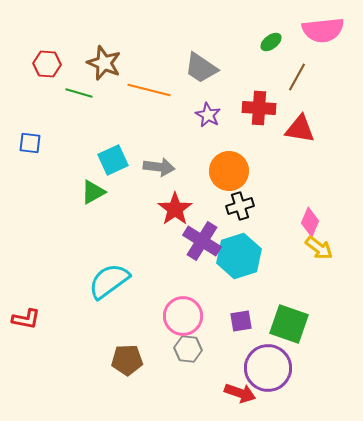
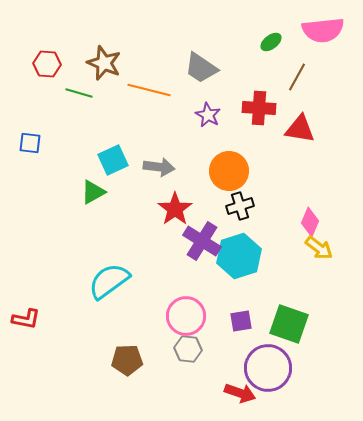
pink circle: moved 3 px right
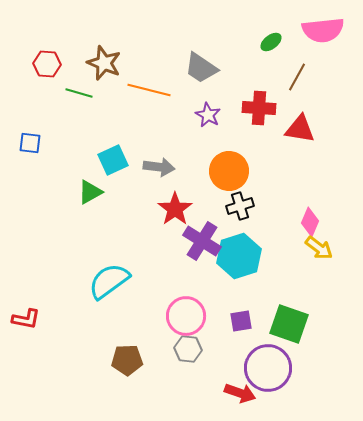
green triangle: moved 3 px left
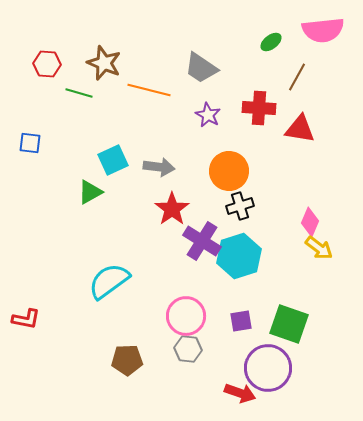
red star: moved 3 px left
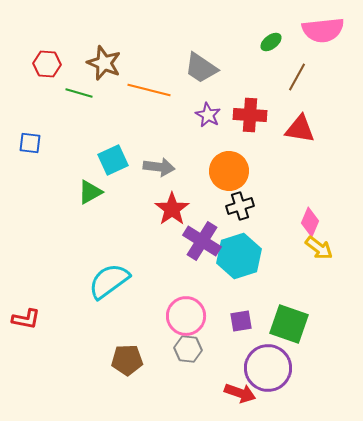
red cross: moved 9 px left, 7 px down
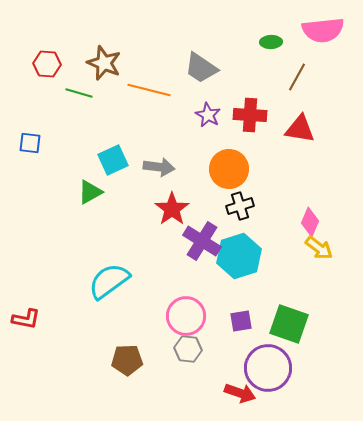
green ellipse: rotated 35 degrees clockwise
orange circle: moved 2 px up
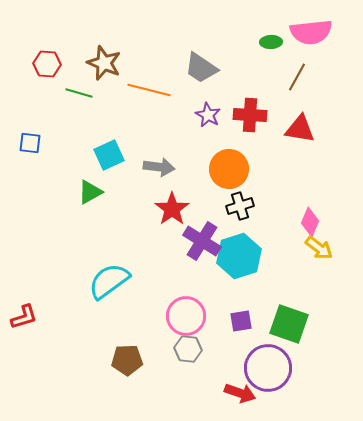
pink semicircle: moved 12 px left, 2 px down
cyan square: moved 4 px left, 5 px up
red L-shape: moved 2 px left, 2 px up; rotated 28 degrees counterclockwise
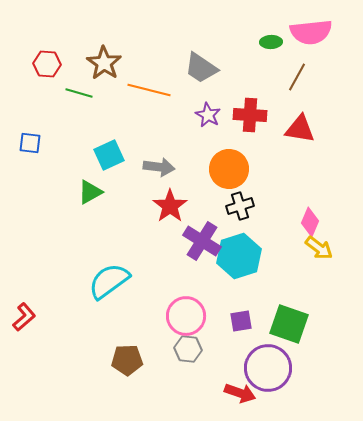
brown star: rotated 12 degrees clockwise
red star: moved 2 px left, 3 px up
red L-shape: rotated 24 degrees counterclockwise
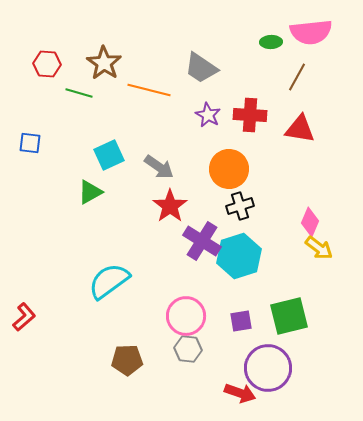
gray arrow: rotated 28 degrees clockwise
green square: moved 8 px up; rotated 33 degrees counterclockwise
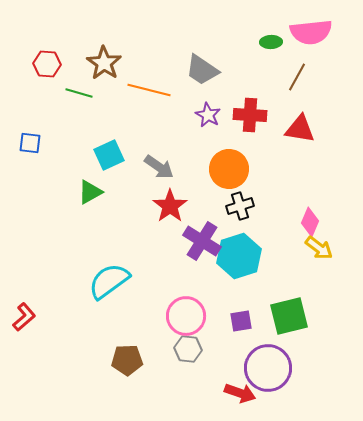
gray trapezoid: moved 1 px right, 2 px down
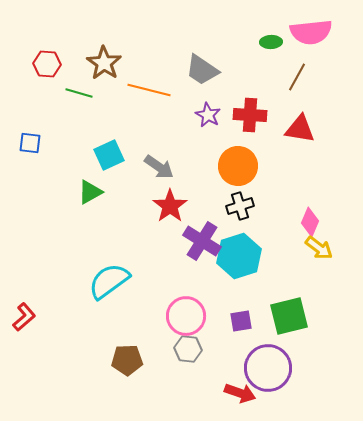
orange circle: moved 9 px right, 3 px up
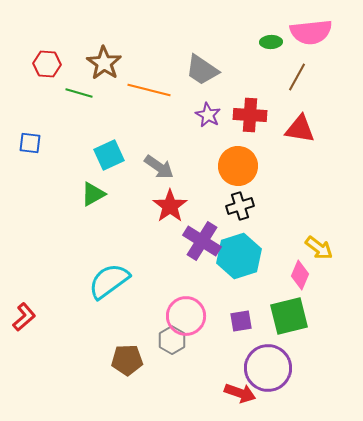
green triangle: moved 3 px right, 2 px down
pink diamond: moved 10 px left, 53 px down
gray hexagon: moved 16 px left, 9 px up; rotated 24 degrees clockwise
